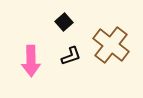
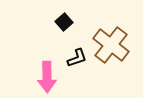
black L-shape: moved 6 px right, 2 px down
pink arrow: moved 16 px right, 16 px down
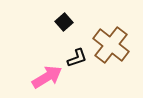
pink arrow: rotated 120 degrees counterclockwise
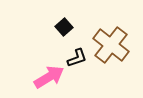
black square: moved 5 px down
pink arrow: moved 2 px right
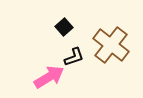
black L-shape: moved 3 px left, 1 px up
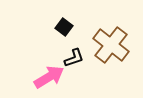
black square: rotated 12 degrees counterclockwise
black L-shape: moved 1 px down
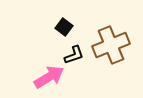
brown cross: rotated 30 degrees clockwise
black L-shape: moved 3 px up
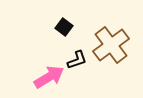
brown cross: rotated 15 degrees counterclockwise
black L-shape: moved 3 px right, 5 px down
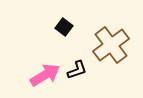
black L-shape: moved 10 px down
pink arrow: moved 4 px left, 2 px up
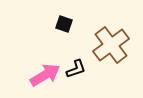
black square: moved 3 px up; rotated 18 degrees counterclockwise
black L-shape: moved 1 px left, 1 px up
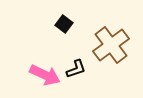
black square: rotated 18 degrees clockwise
pink arrow: rotated 56 degrees clockwise
